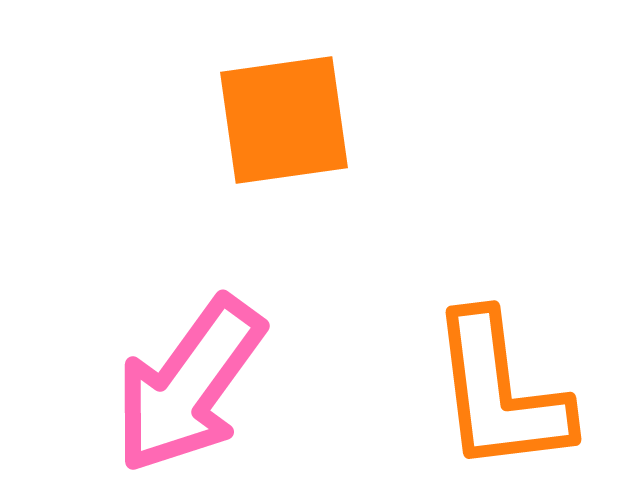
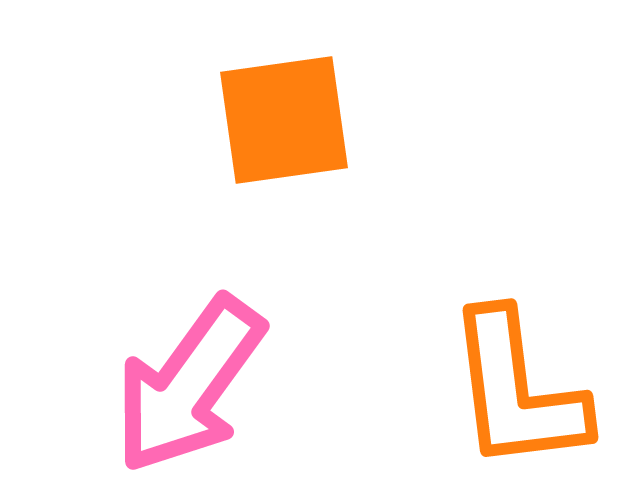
orange L-shape: moved 17 px right, 2 px up
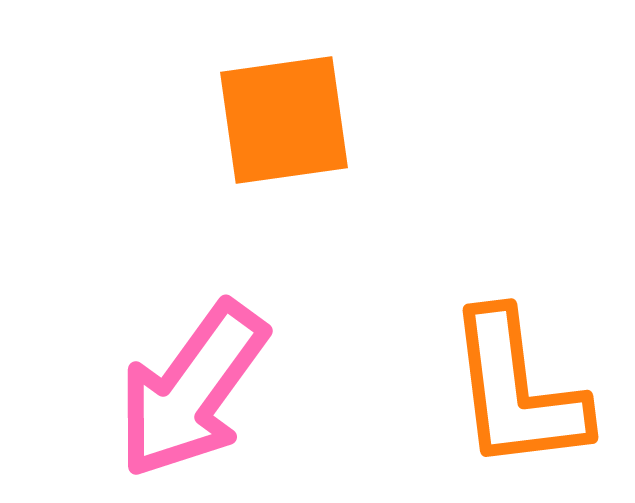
pink arrow: moved 3 px right, 5 px down
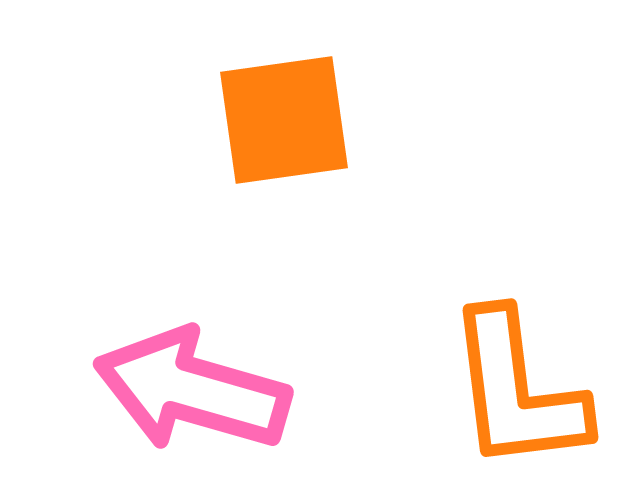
pink arrow: rotated 70 degrees clockwise
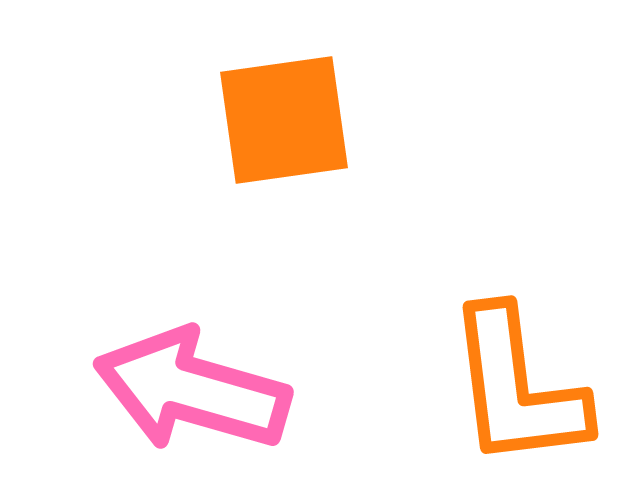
orange L-shape: moved 3 px up
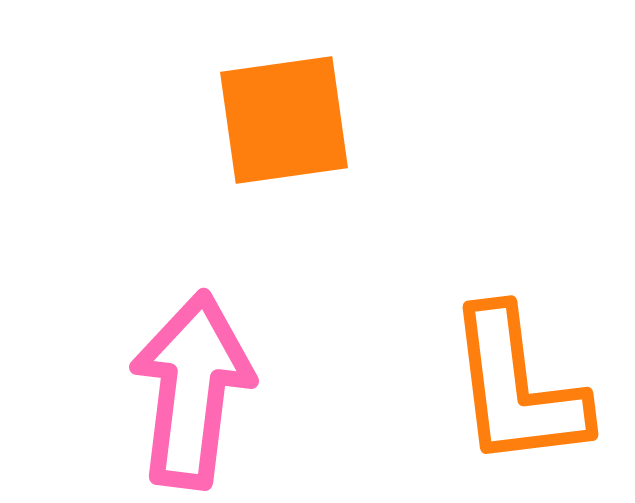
pink arrow: rotated 81 degrees clockwise
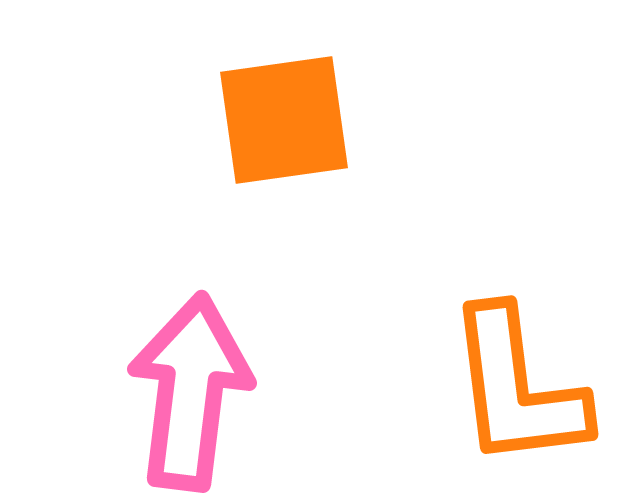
pink arrow: moved 2 px left, 2 px down
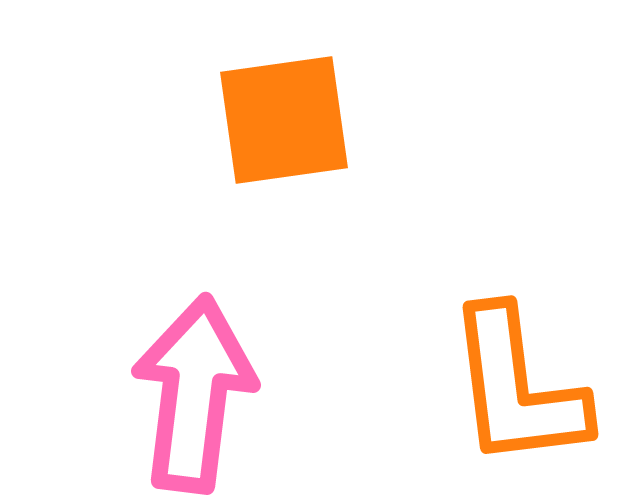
pink arrow: moved 4 px right, 2 px down
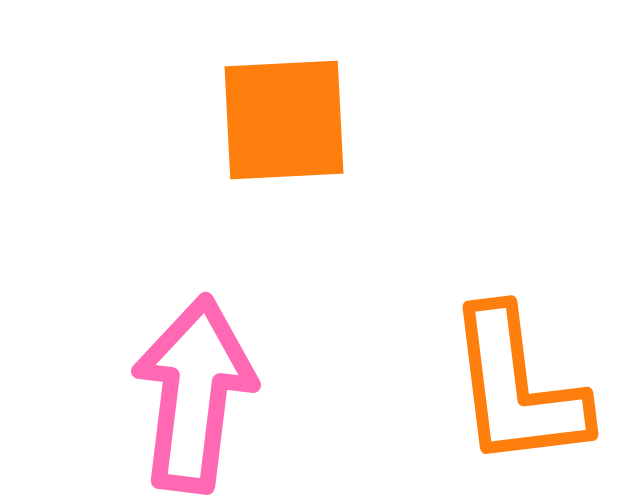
orange square: rotated 5 degrees clockwise
